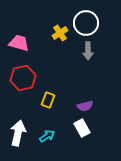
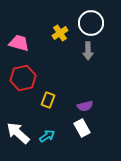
white circle: moved 5 px right
white arrow: rotated 60 degrees counterclockwise
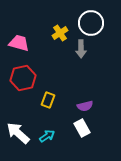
gray arrow: moved 7 px left, 2 px up
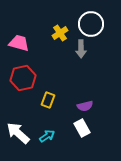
white circle: moved 1 px down
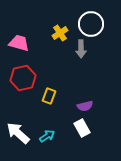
yellow rectangle: moved 1 px right, 4 px up
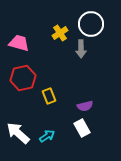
yellow rectangle: rotated 42 degrees counterclockwise
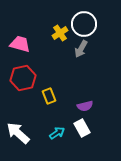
white circle: moved 7 px left
pink trapezoid: moved 1 px right, 1 px down
gray arrow: rotated 30 degrees clockwise
cyan arrow: moved 10 px right, 3 px up
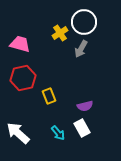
white circle: moved 2 px up
cyan arrow: moved 1 px right; rotated 84 degrees clockwise
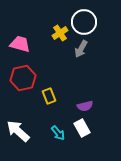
white arrow: moved 2 px up
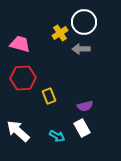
gray arrow: rotated 60 degrees clockwise
red hexagon: rotated 10 degrees clockwise
cyan arrow: moved 1 px left, 3 px down; rotated 21 degrees counterclockwise
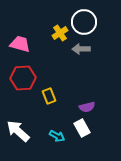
purple semicircle: moved 2 px right, 1 px down
